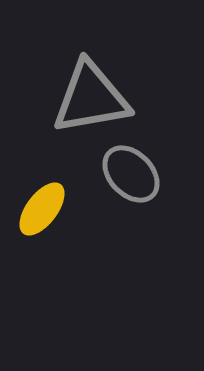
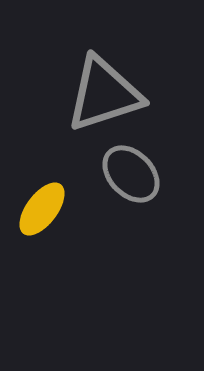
gray triangle: moved 13 px right, 4 px up; rotated 8 degrees counterclockwise
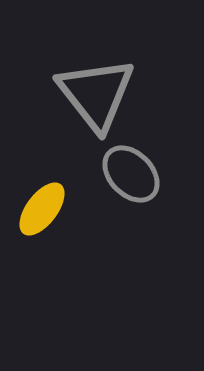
gray triangle: moved 8 px left; rotated 50 degrees counterclockwise
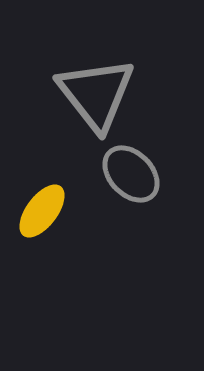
yellow ellipse: moved 2 px down
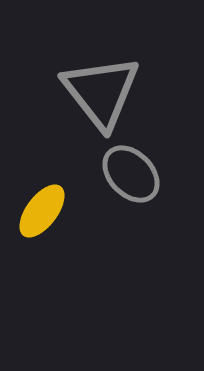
gray triangle: moved 5 px right, 2 px up
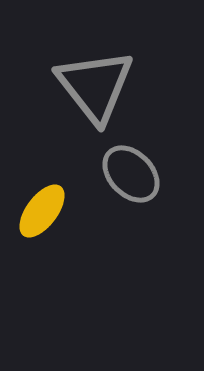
gray triangle: moved 6 px left, 6 px up
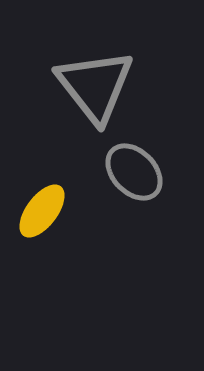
gray ellipse: moved 3 px right, 2 px up
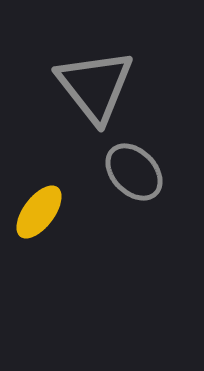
yellow ellipse: moved 3 px left, 1 px down
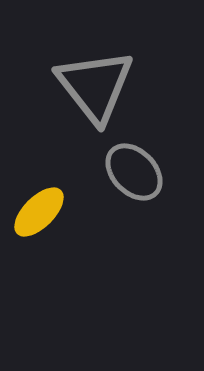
yellow ellipse: rotated 8 degrees clockwise
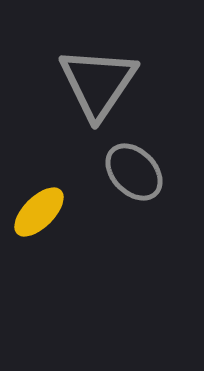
gray triangle: moved 3 px right, 3 px up; rotated 12 degrees clockwise
